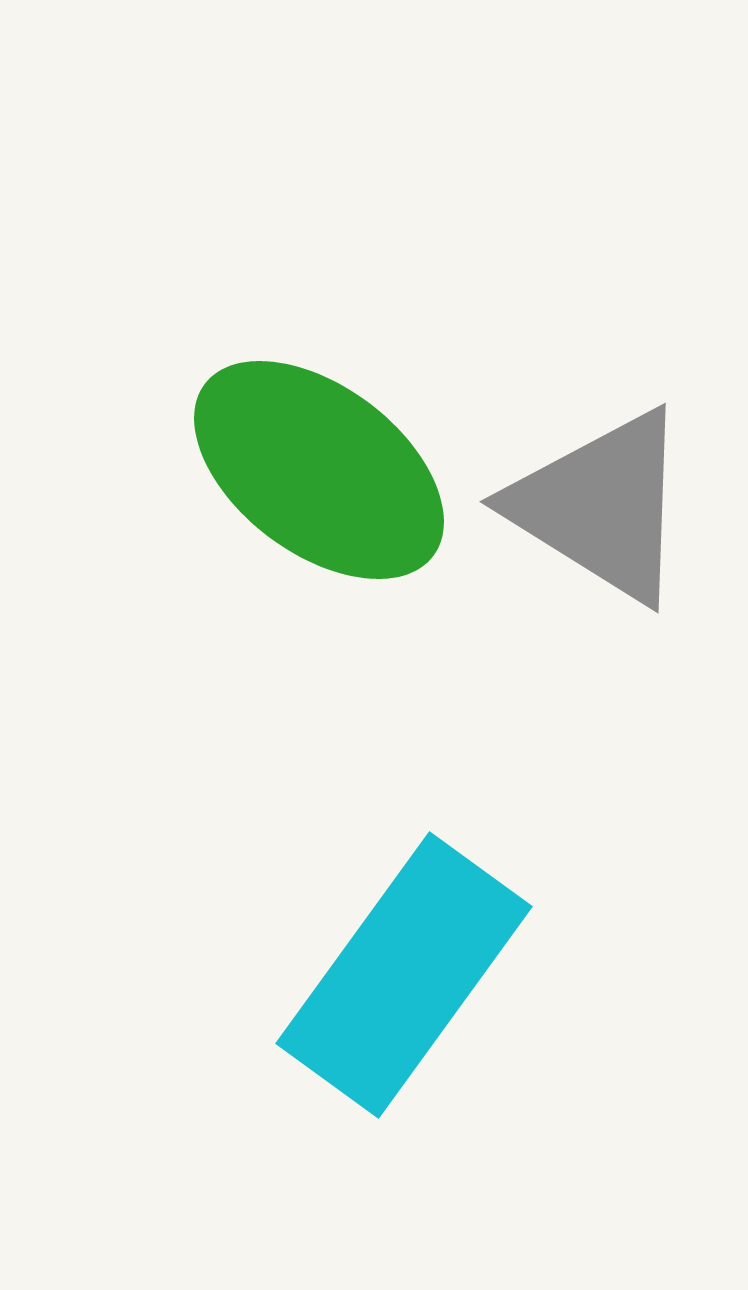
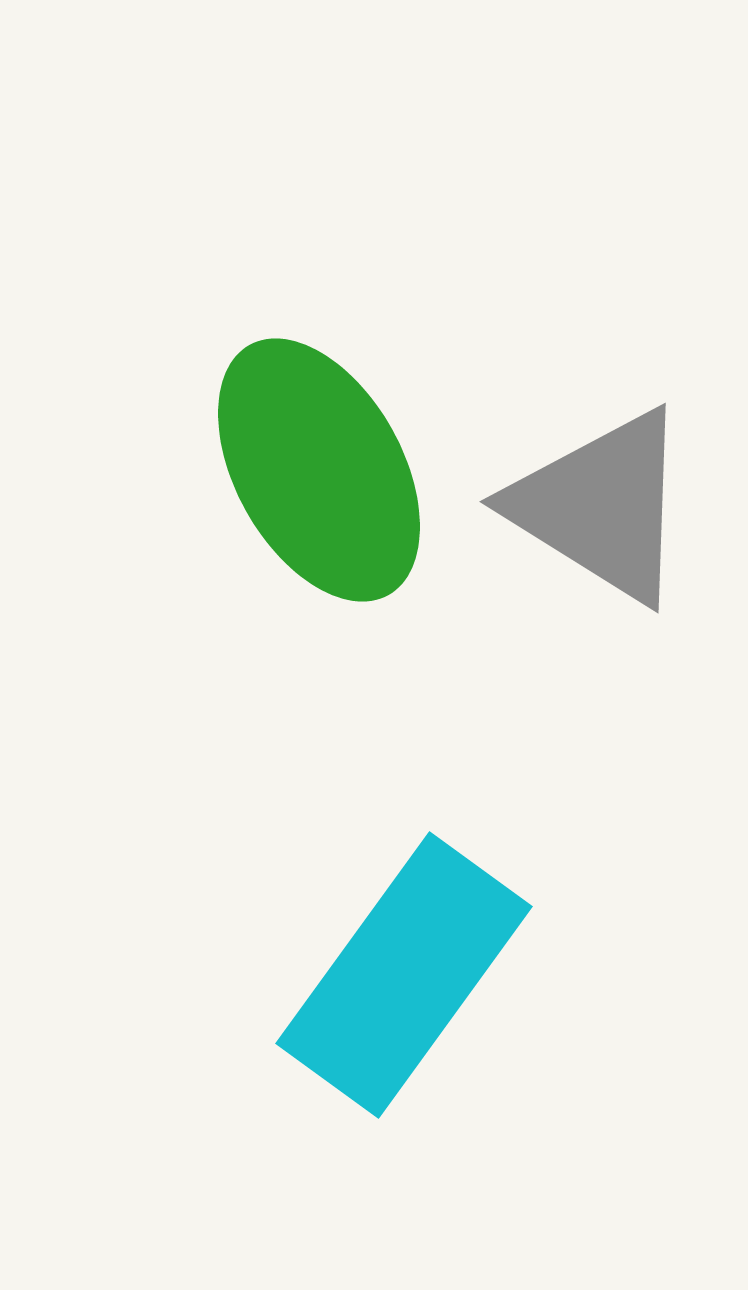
green ellipse: rotated 24 degrees clockwise
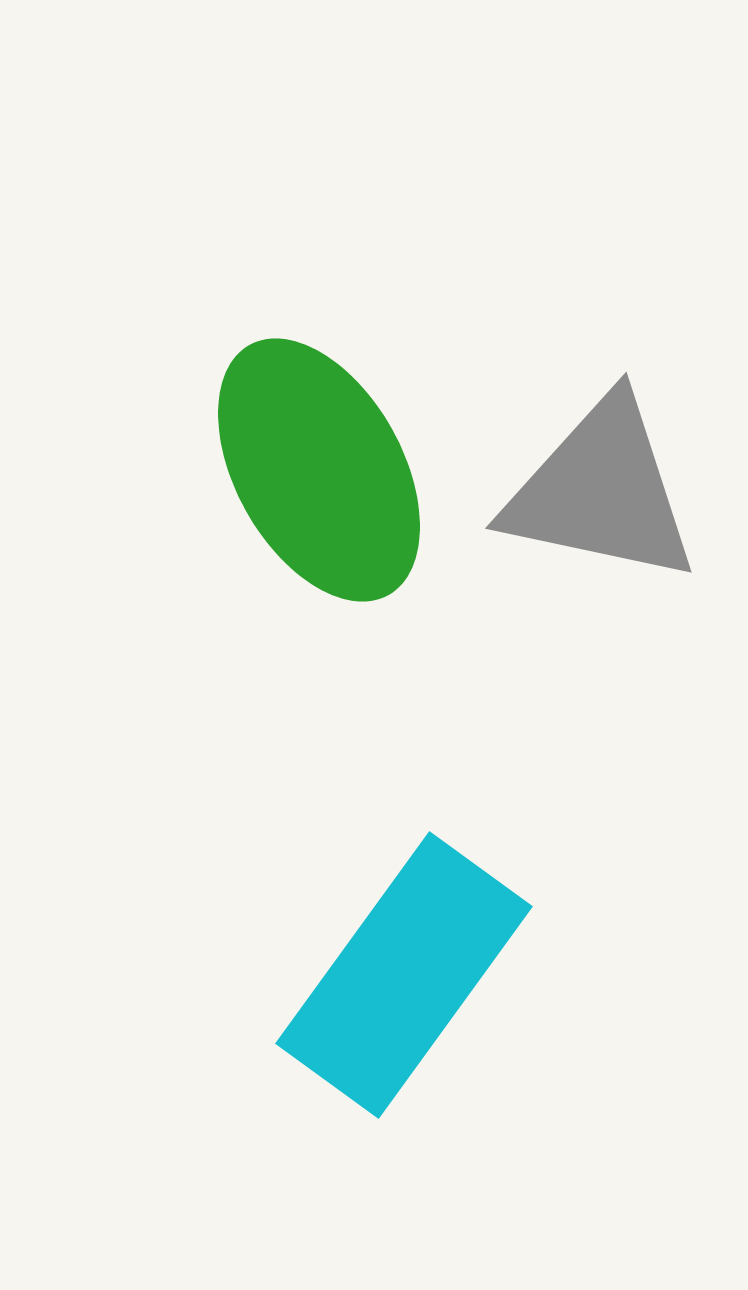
gray triangle: moved 15 px up; rotated 20 degrees counterclockwise
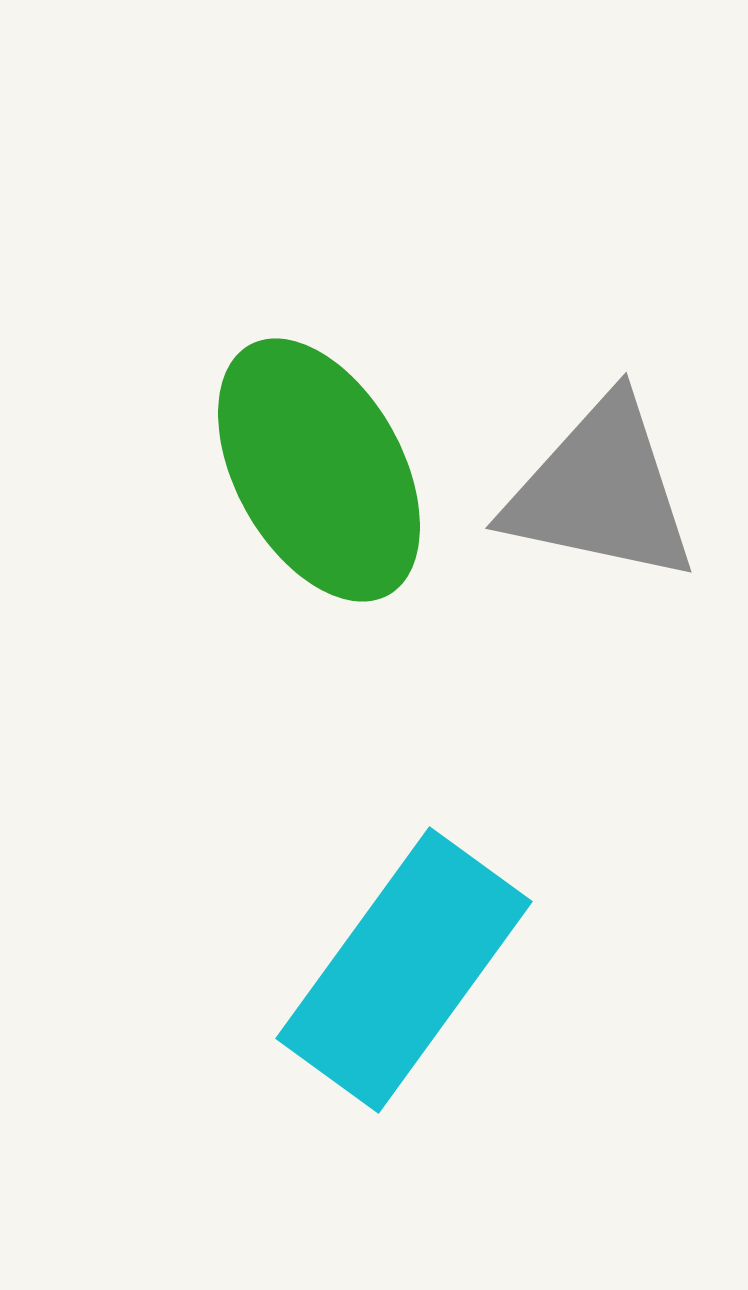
cyan rectangle: moved 5 px up
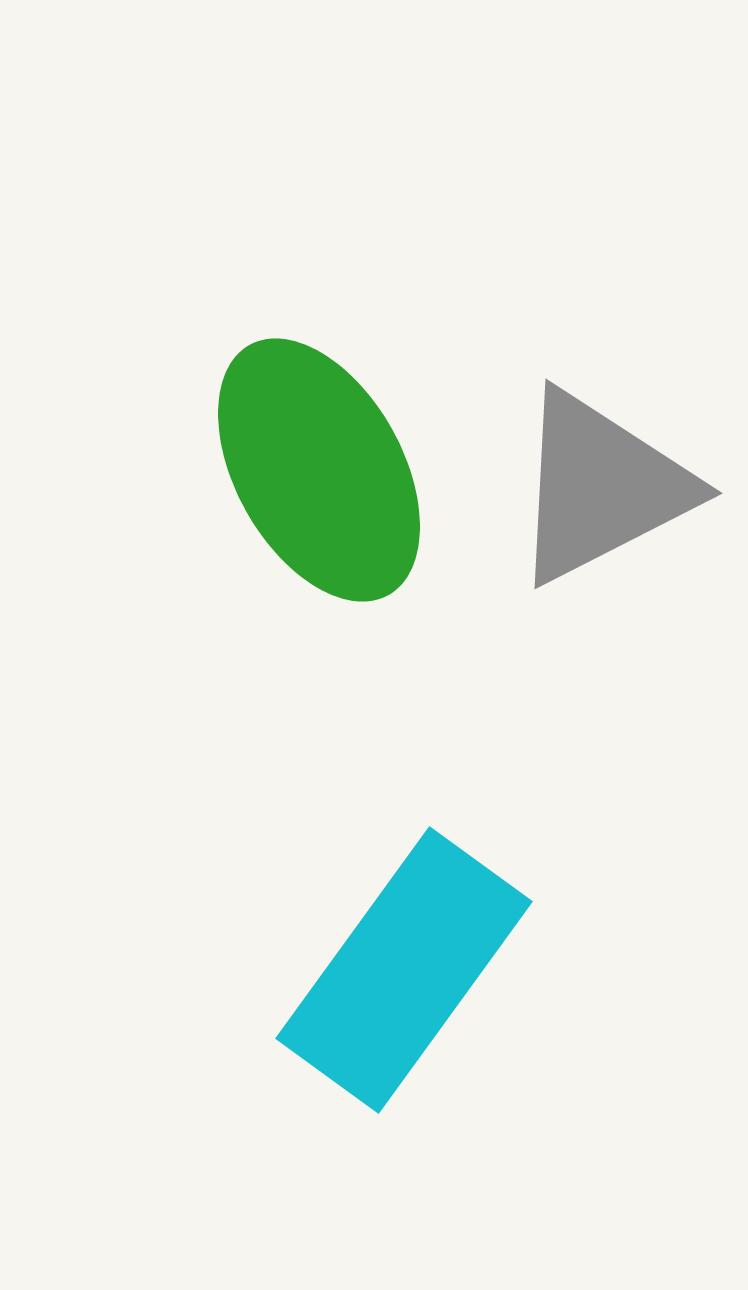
gray triangle: moved 4 px up; rotated 39 degrees counterclockwise
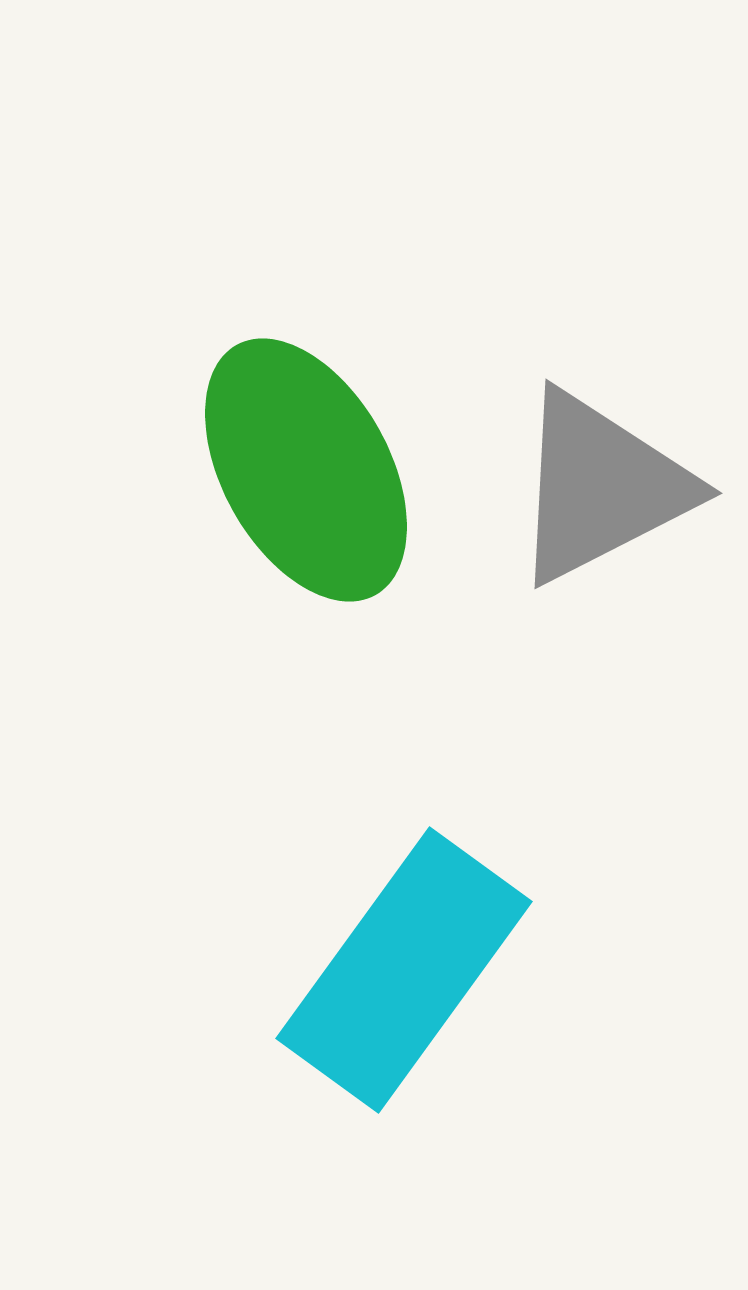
green ellipse: moved 13 px left
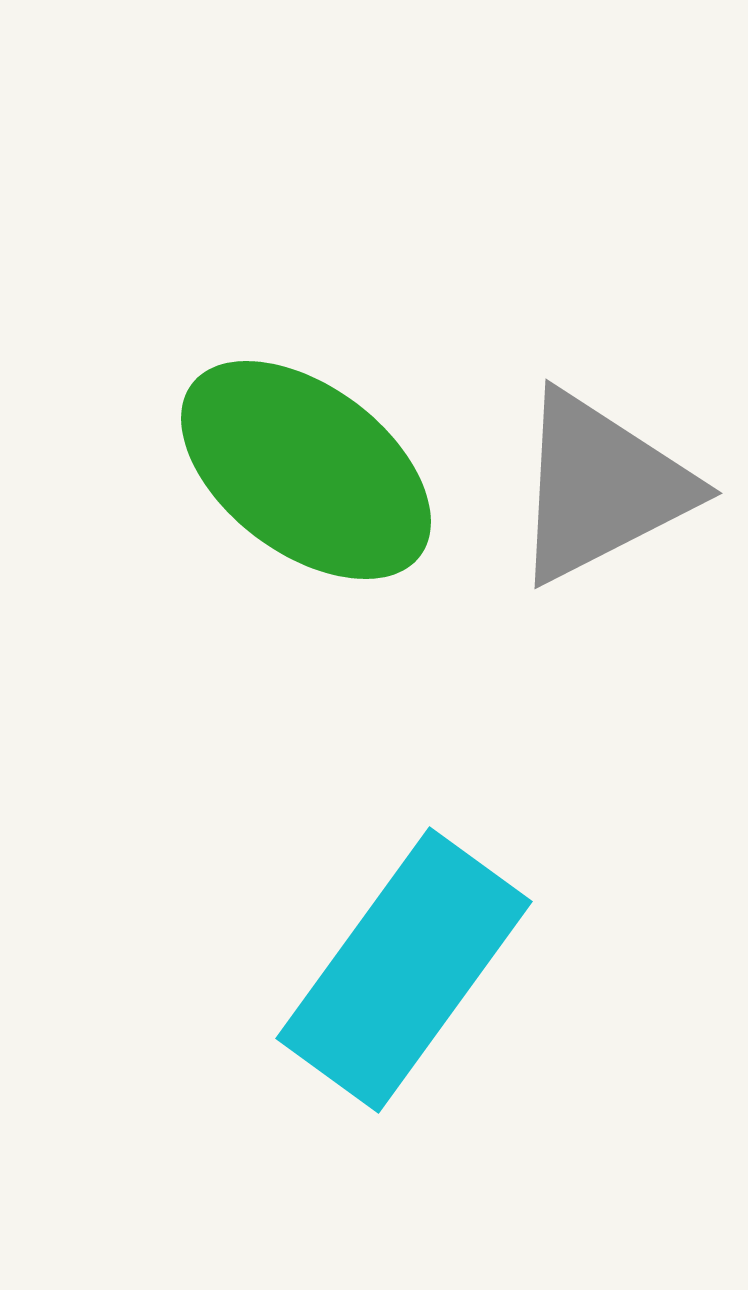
green ellipse: rotated 24 degrees counterclockwise
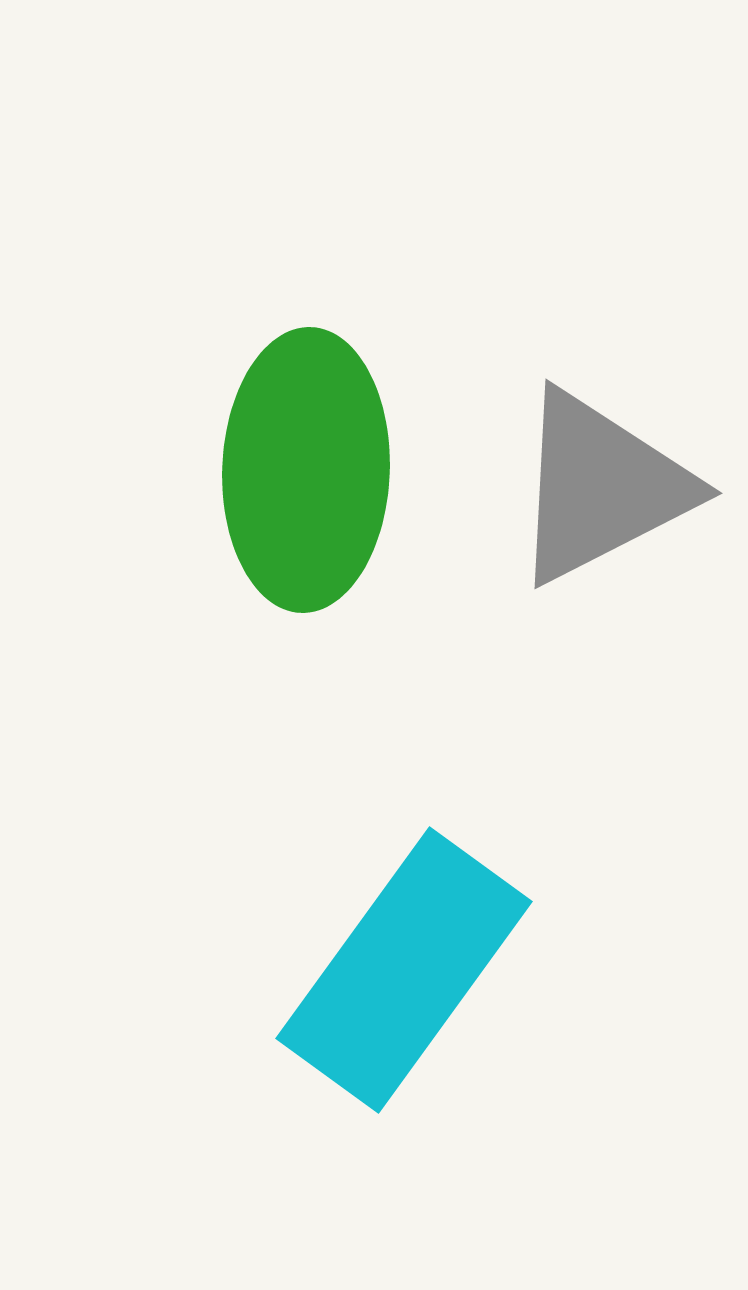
green ellipse: rotated 55 degrees clockwise
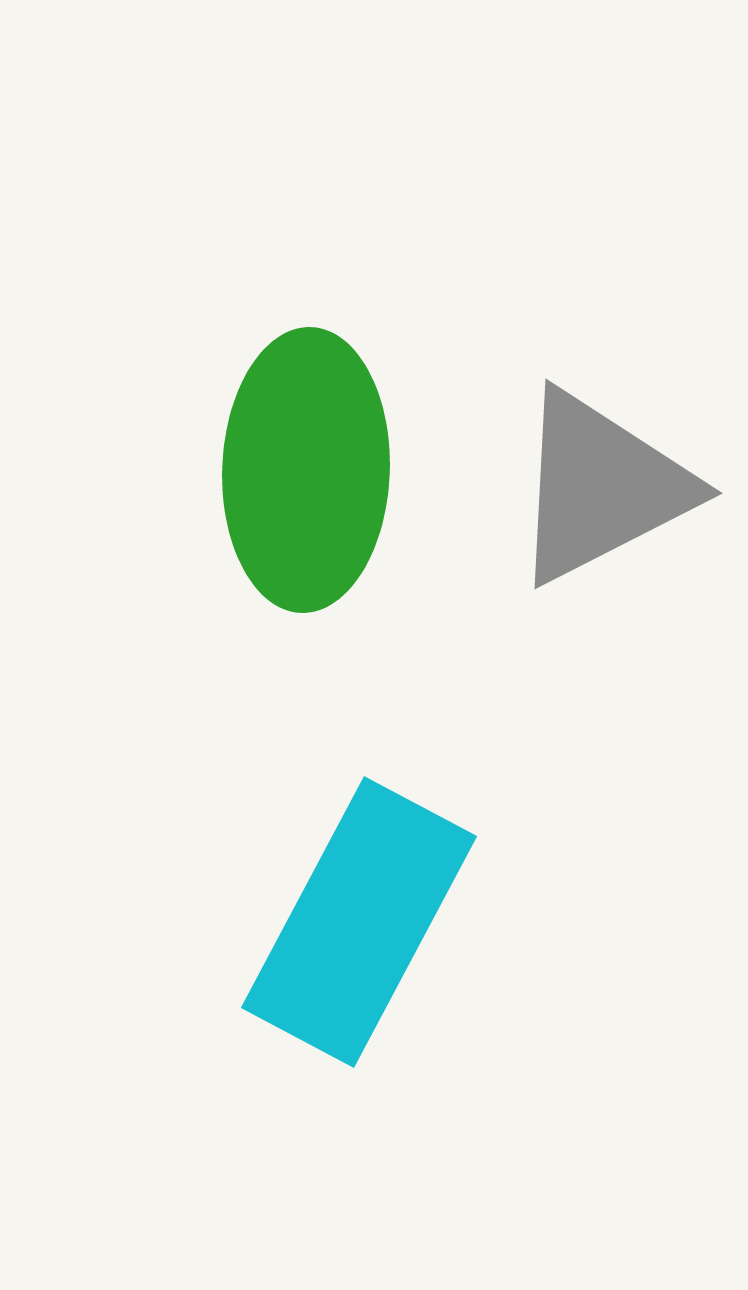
cyan rectangle: moved 45 px left, 48 px up; rotated 8 degrees counterclockwise
